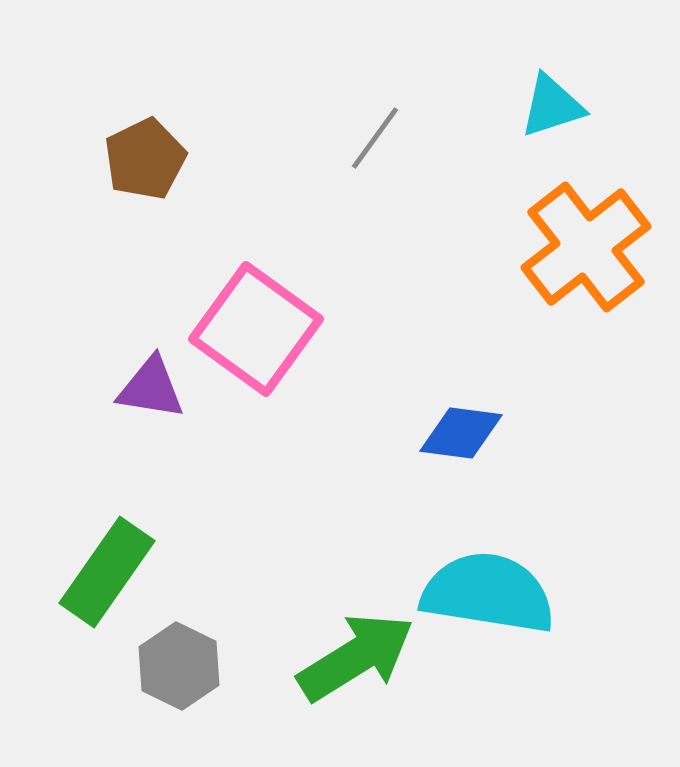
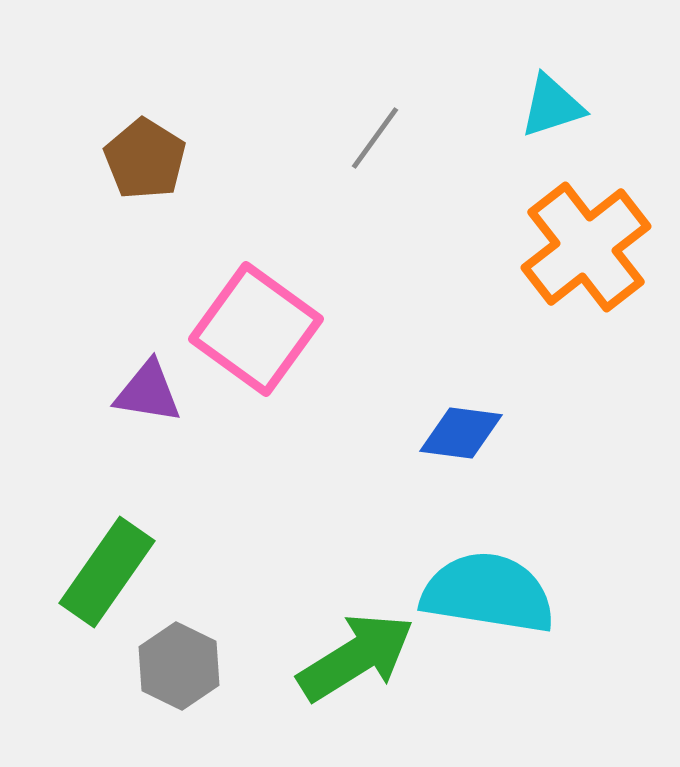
brown pentagon: rotated 14 degrees counterclockwise
purple triangle: moved 3 px left, 4 px down
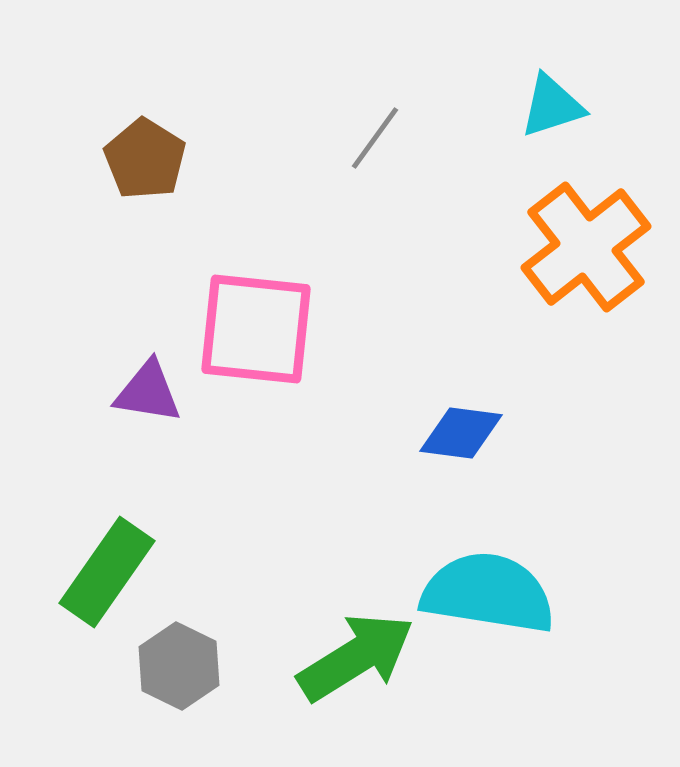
pink square: rotated 30 degrees counterclockwise
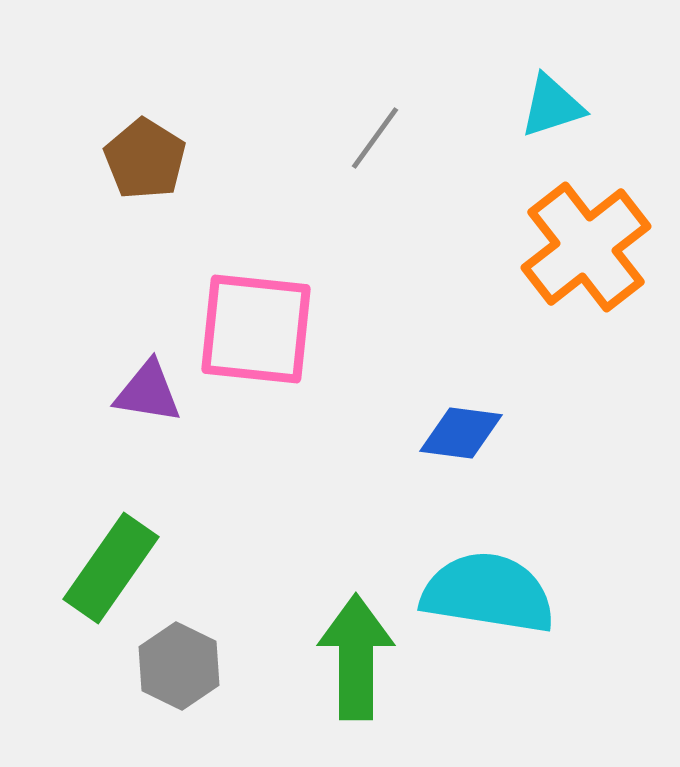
green rectangle: moved 4 px right, 4 px up
green arrow: rotated 58 degrees counterclockwise
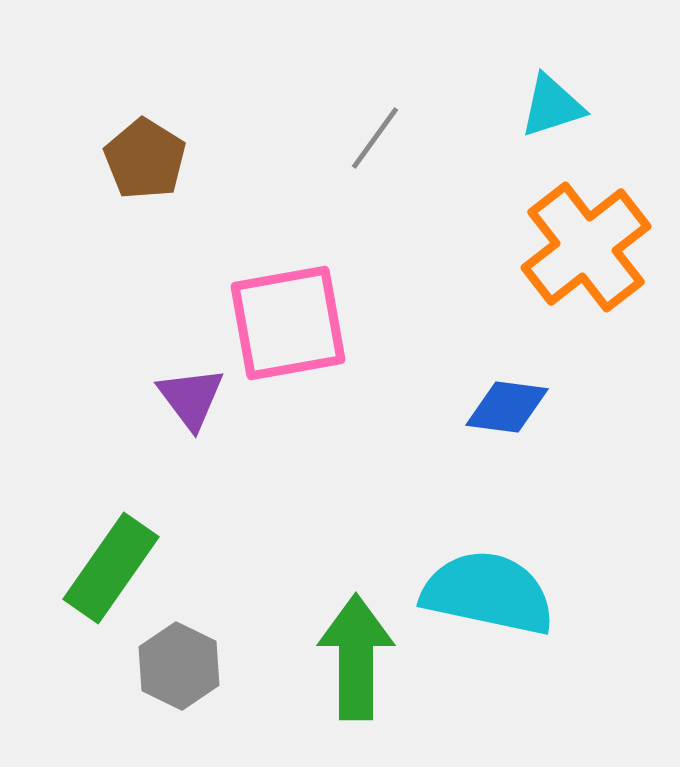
pink square: moved 32 px right, 6 px up; rotated 16 degrees counterclockwise
purple triangle: moved 43 px right, 6 px down; rotated 44 degrees clockwise
blue diamond: moved 46 px right, 26 px up
cyan semicircle: rotated 3 degrees clockwise
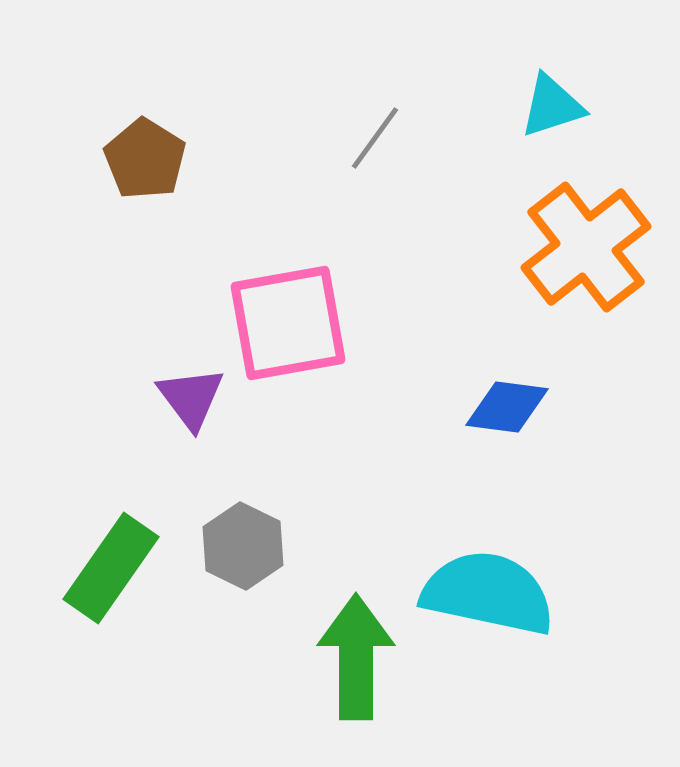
gray hexagon: moved 64 px right, 120 px up
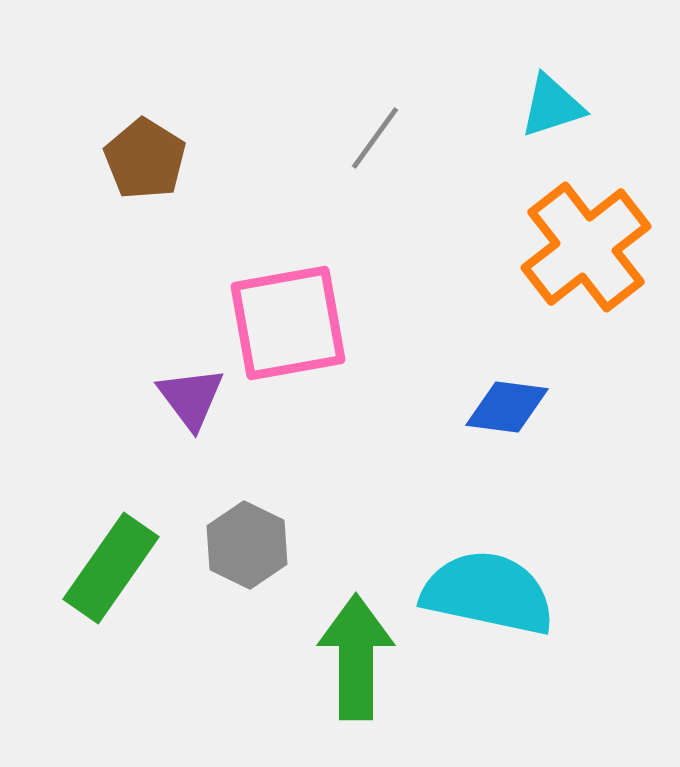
gray hexagon: moved 4 px right, 1 px up
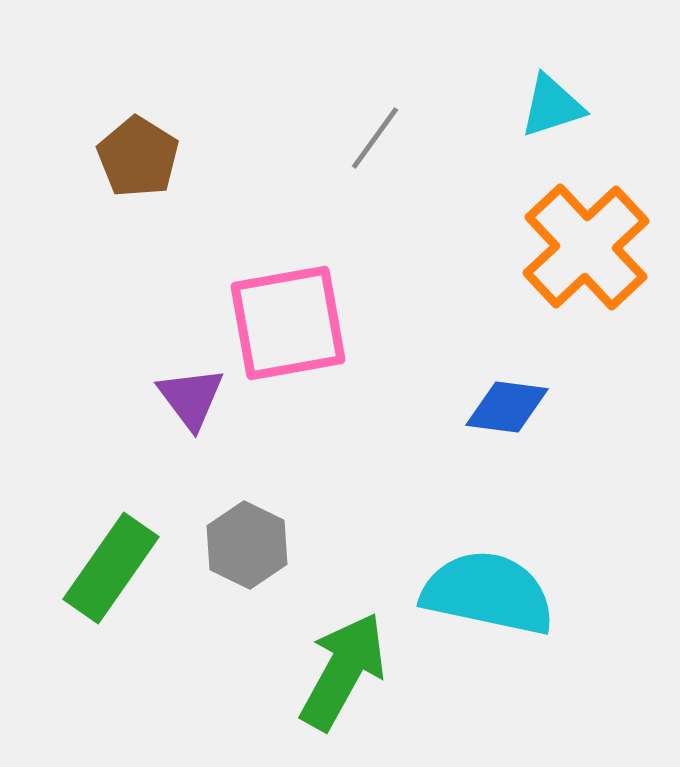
brown pentagon: moved 7 px left, 2 px up
orange cross: rotated 5 degrees counterclockwise
green arrow: moved 13 px left, 14 px down; rotated 29 degrees clockwise
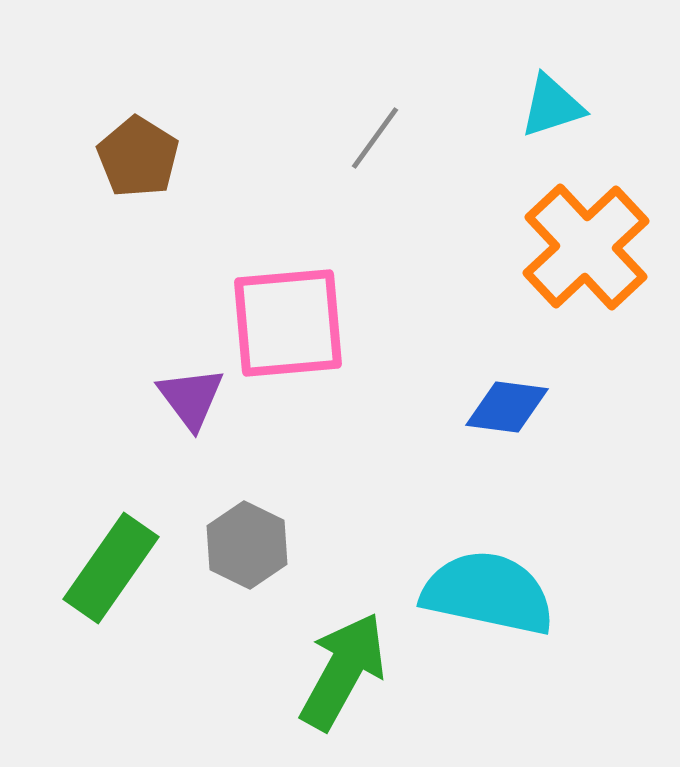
pink square: rotated 5 degrees clockwise
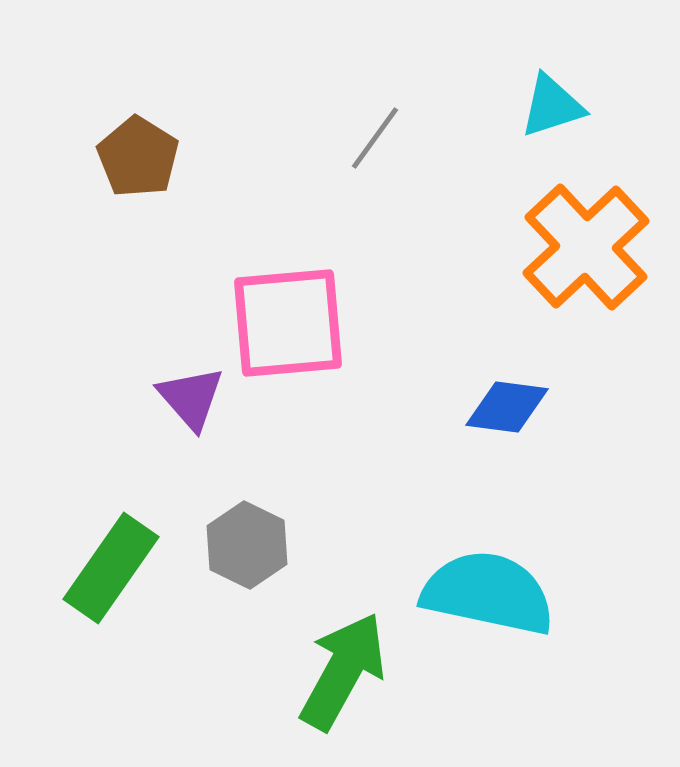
purple triangle: rotated 4 degrees counterclockwise
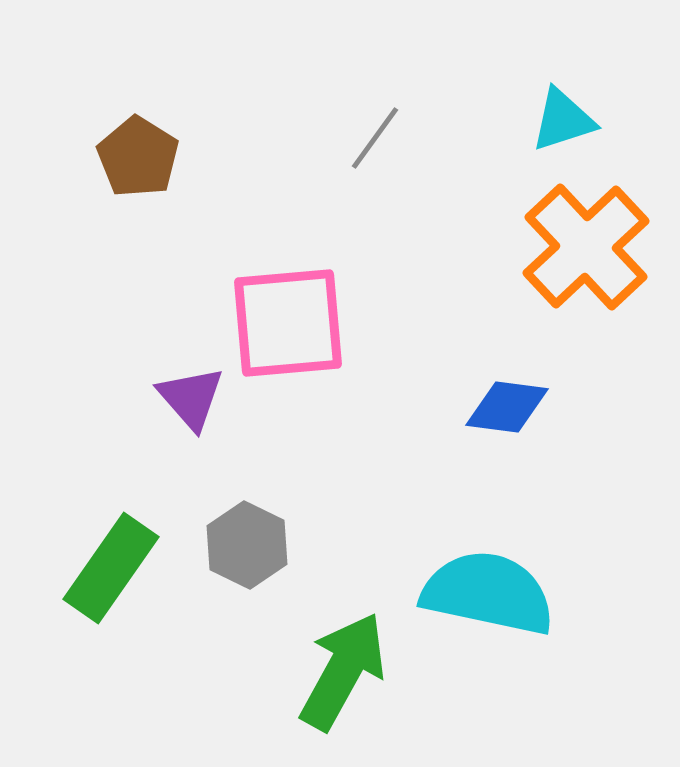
cyan triangle: moved 11 px right, 14 px down
